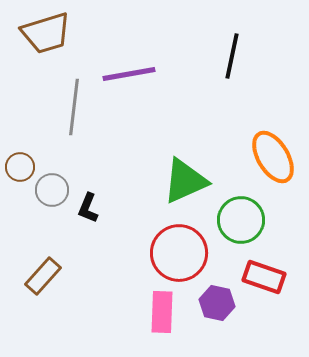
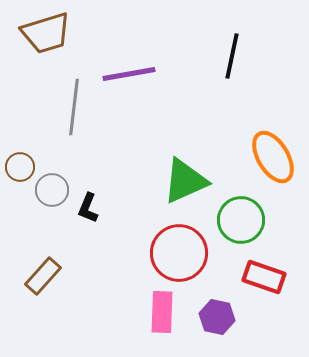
purple hexagon: moved 14 px down
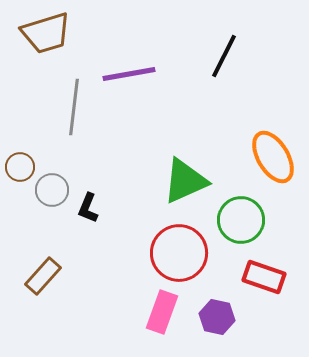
black line: moved 8 px left; rotated 15 degrees clockwise
pink rectangle: rotated 18 degrees clockwise
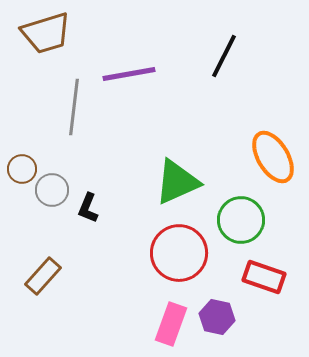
brown circle: moved 2 px right, 2 px down
green triangle: moved 8 px left, 1 px down
pink rectangle: moved 9 px right, 12 px down
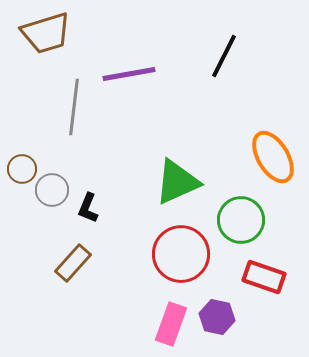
red circle: moved 2 px right, 1 px down
brown rectangle: moved 30 px right, 13 px up
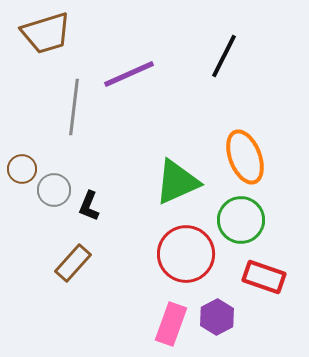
purple line: rotated 14 degrees counterclockwise
orange ellipse: moved 28 px left; rotated 10 degrees clockwise
gray circle: moved 2 px right
black L-shape: moved 1 px right, 2 px up
red circle: moved 5 px right
purple hexagon: rotated 20 degrees clockwise
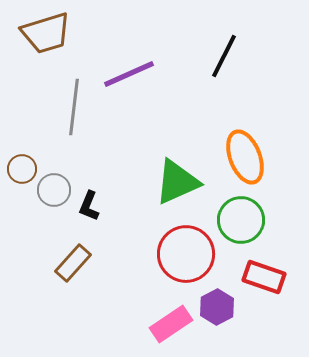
purple hexagon: moved 10 px up
pink rectangle: rotated 36 degrees clockwise
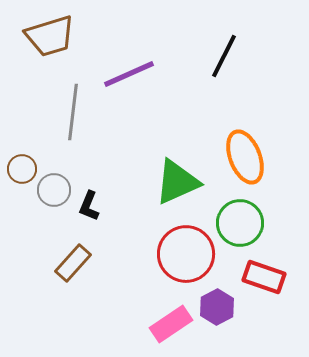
brown trapezoid: moved 4 px right, 3 px down
gray line: moved 1 px left, 5 px down
green circle: moved 1 px left, 3 px down
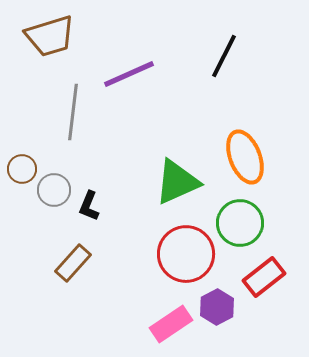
red rectangle: rotated 57 degrees counterclockwise
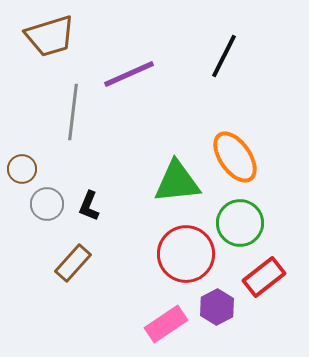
orange ellipse: moved 10 px left; rotated 14 degrees counterclockwise
green triangle: rotated 18 degrees clockwise
gray circle: moved 7 px left, 14 px down
pink rectangle: moved 5 px left
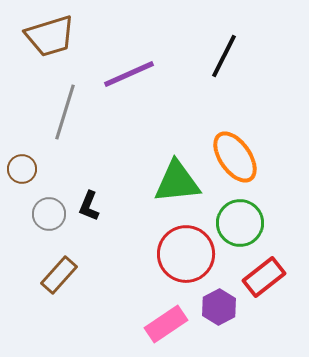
gray line: moved 8 px left; rotated 10 degrees clockwise
gray circle: moved 2 px right, 10 px down
brown rectangle: moved 14 px left, 12 px down
purple hexagon: moved 2 px right
